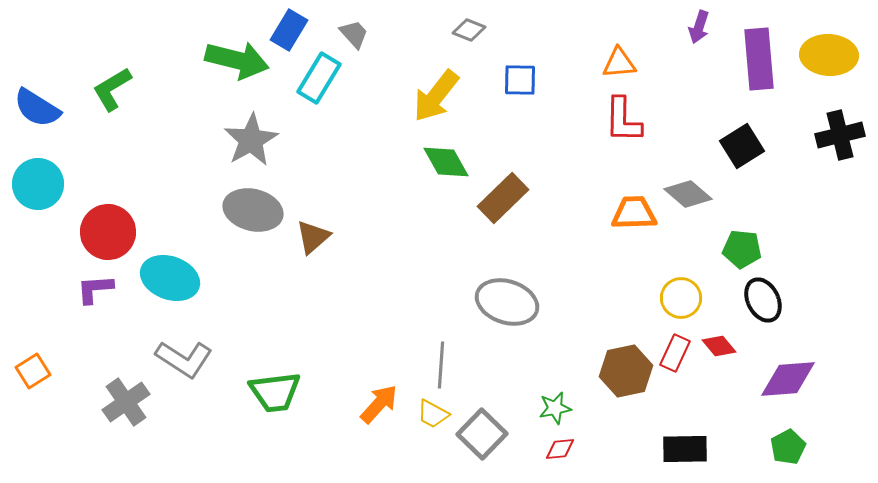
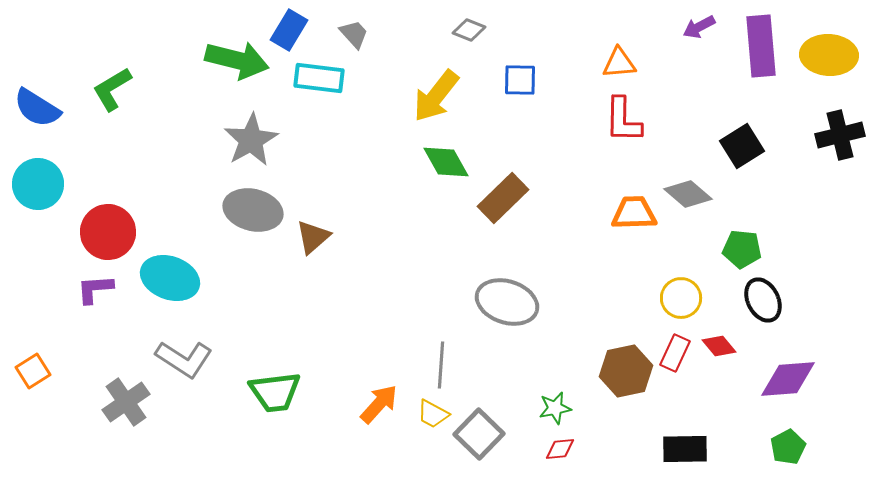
purple arrow at (699, 27): rotated 44 degrees clockwise
purple rectangle at (759, 59): moved 2 px right, 13 px up
cyan rectangle at (319, 78): rotated 66 degrees clockwise
gray square at (482, 434): moved 3 px left
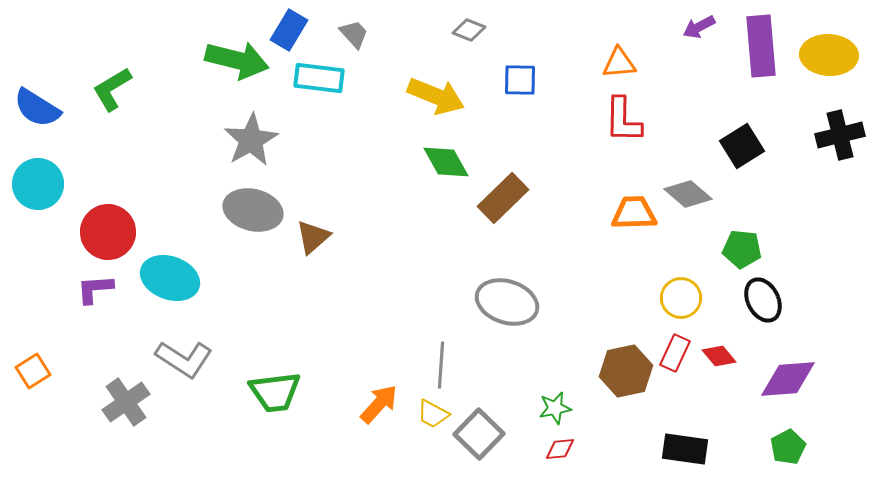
yellow arrow at (436, 96): rotated 106 degrees counterclockwise
red diamond at (719, 346): moved 10 px down
black rectangle at (685, 449): rotated 9 degrees clockwise
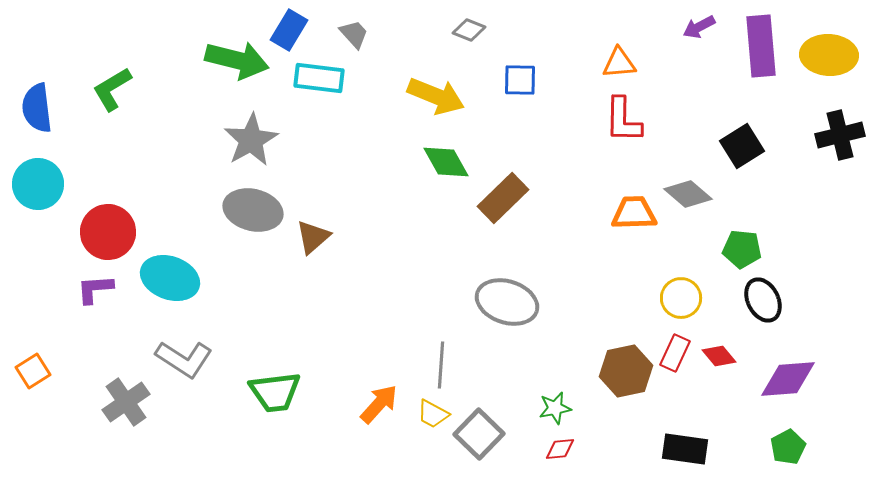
blue semicircle at (37, 108): rotated 51 degrees clockwise
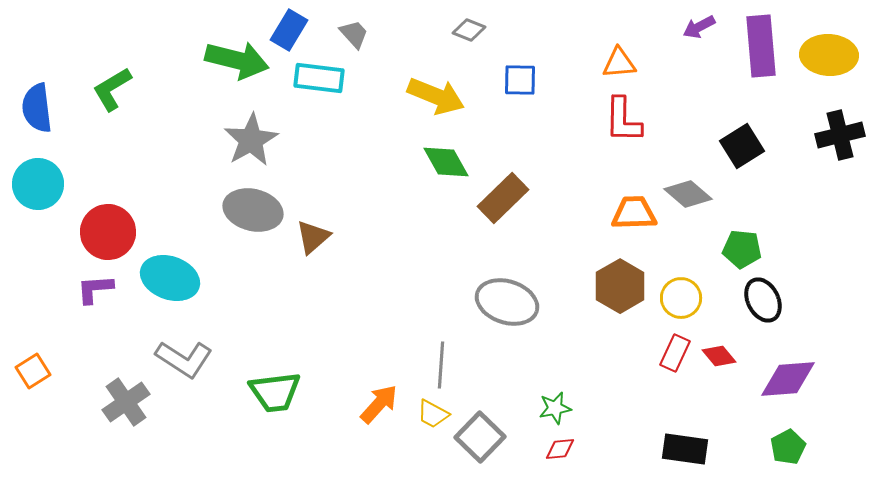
brown hexagon at (626, 371): moved 6 px left, 85 px up; rotated 18 degrees counterclockwise
gray square at (479, 434): moved 1 px right, 3 px down
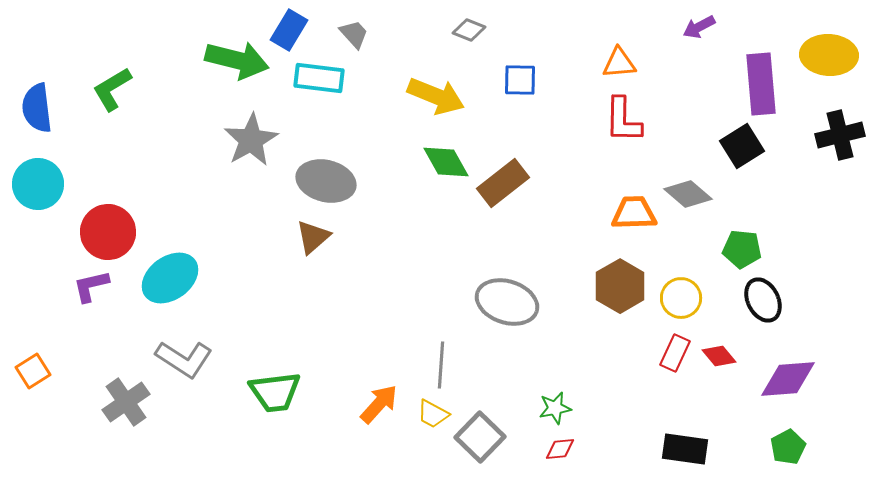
purple rectangle at (761, 46): moved 38 px down
brown rectangle at (503, 198): moved 15 px up; rotated 6 degrees clockwise
gray ellipse at (253, 210): moved 73 px right, 29 px up
cyan ellipse at (170, 278): rotated 56 degrees counterclockwise
purple L-shape at (95, 289): moved 4 px left, 3 px up; rotated 9 degrees counterclockwise
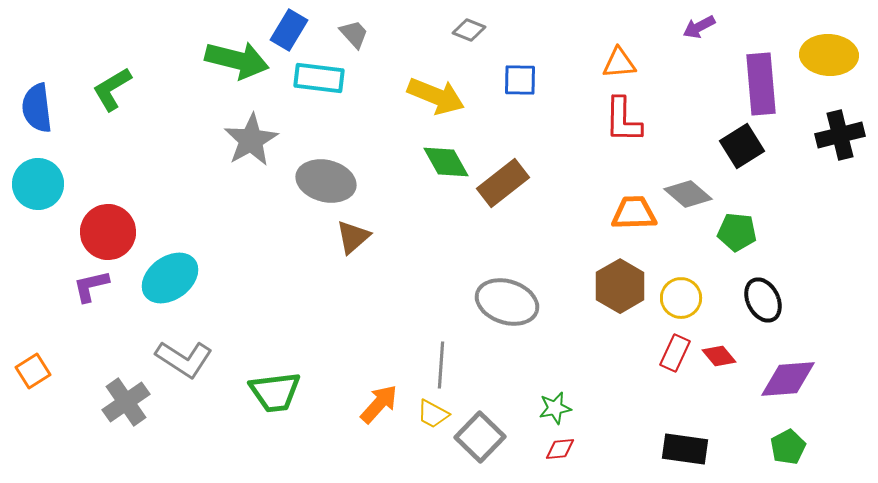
brown triangle at (313, 237): moved 40 px right
green pentagon at (742, 249): moved 5 px left, 17 px up
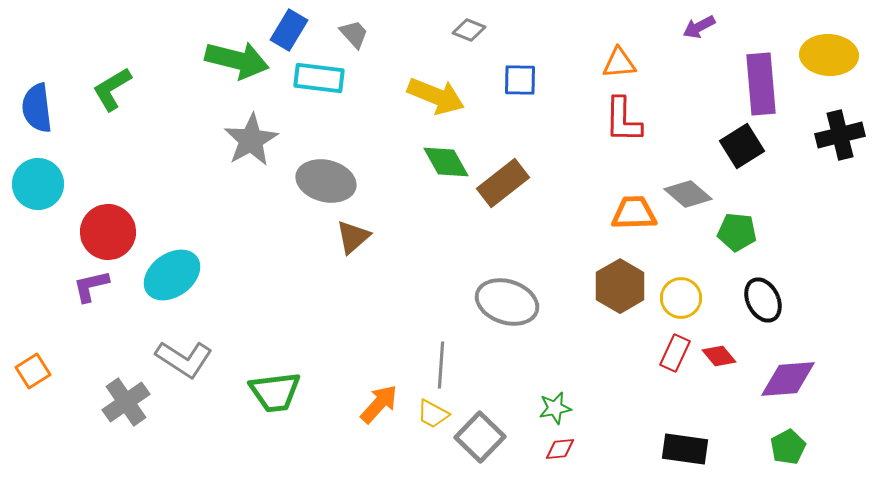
cyan ellipse at (170, 278): moved 2 px right, 3 px up
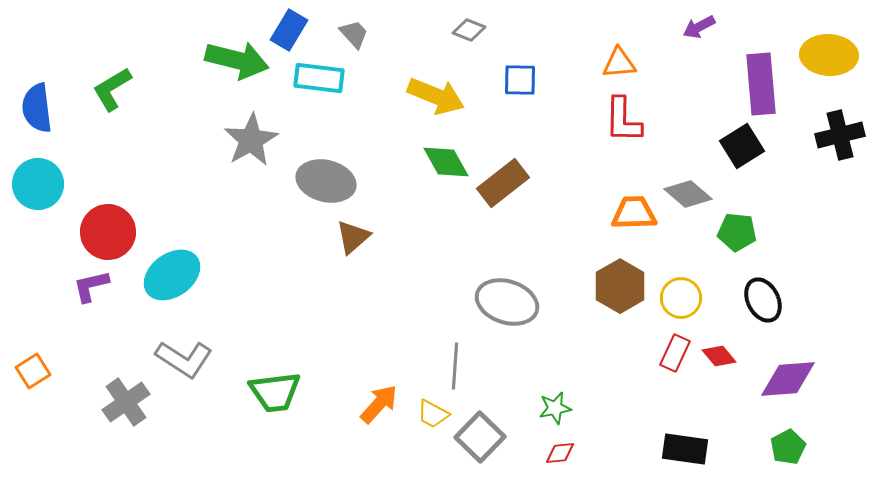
gray line at (441, 365): moved 14 px right, 1 px down
red diamond at (560, 449): moved 4 px down
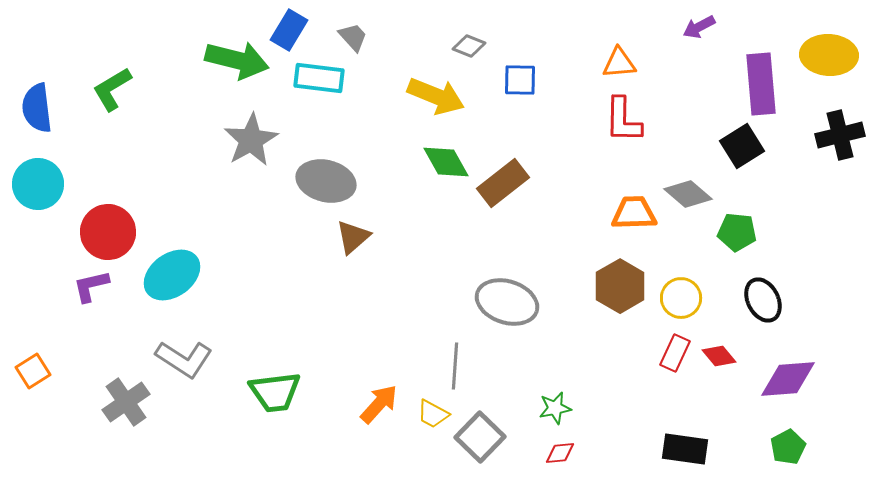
gray diamond at (469, 30): moved 16 px down
gray trapezoid at (354, 34): moved 1 px left, 3 px down
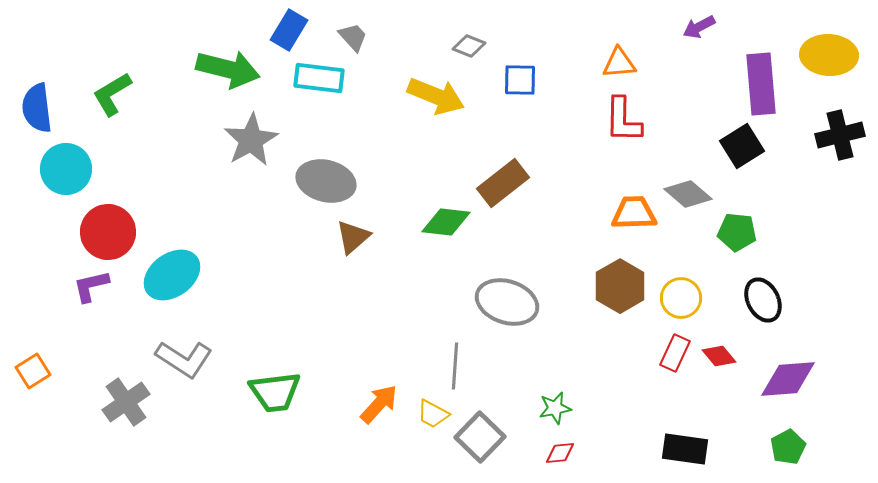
green arrow at (237, 60): moved 9 px left, 9 px down
green L-shape at (112, 89): moved 5 px down
green diamond at (446, 162): moved 60 px down; rotated 54 degrees counterclockwise
cyan circle at (38, 184): moved 28 px right, 15 px up
